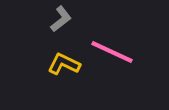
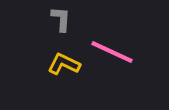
gray L-shape: rotated 48 degrees counterclockwise
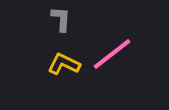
pink line: moved 2 px down; rotated 63 degrees counterclockwise
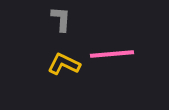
pink line: rotated 33 degrees clockwise
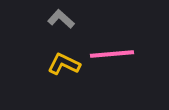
gray L-shape: rotated 52 degrees counterclockwise
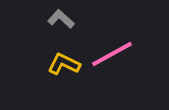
pink line: rotated 24 degrees counterclockwise
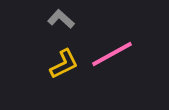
yellow L-shape: rotated 128 degrees clockwise
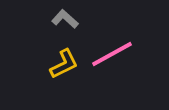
gray L-shape: moved 4 px right
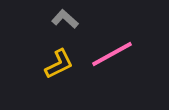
yellow L-shape: moved 5 px left
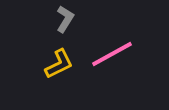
gray L-shape: rotated 80 degrees clockwise
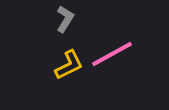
yellow L-shape: moved 10 px right, 1 px down
